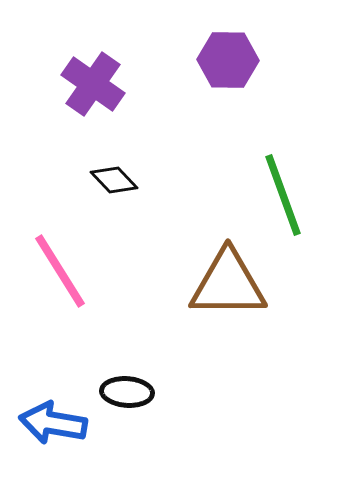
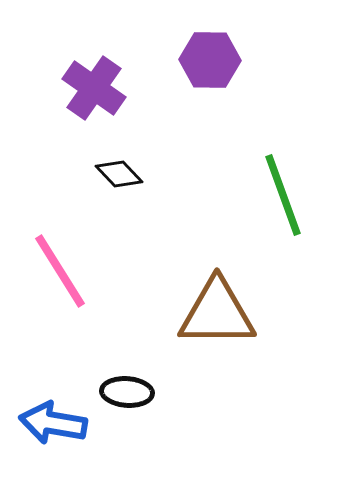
purple hexagon: moved 18 px left
purple cross: moved 1 px right, 4 px down
black diamond: moved 5 px right, 6 px up
brown triangle: moved 11 px left, 29 px down
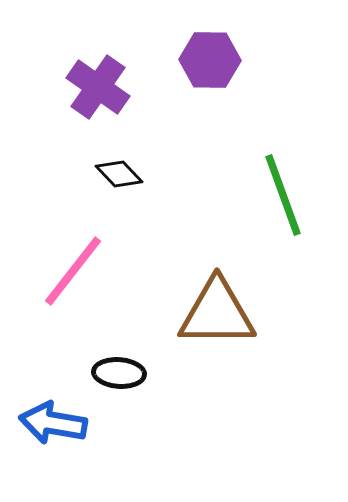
purple cross: moved 4 px right, 1 px up
pink line: moved 13 px right; rotated 70 degrees clockwise
black ellipse: moved 8 px left, 19 px up
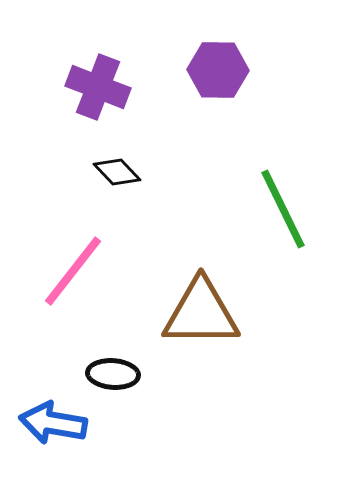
purple hexagon: moved 8 px right, 10 px down
purple cross: rotated 14 degrees counterclockwise
black diamond: moved 2 px left, 2 px up
green line: moved 14 px down; rotated 6 degrees counterclockwise
brown triangle: moved 16 px left
black ellipse: moved 6 px left, 1 px down
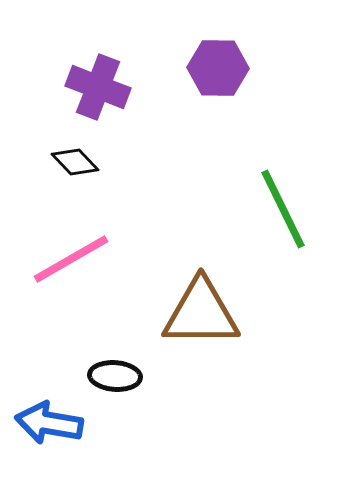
purple hexagon: moved 2 px up
black diamond: moved 42 px left, 10 px up
pink line: moved 2 px left, 12 px up; rotated 22 degrees clockwise
black ellipse: moved 2 px right, 2 px down
blue arrow: moved 4 px left
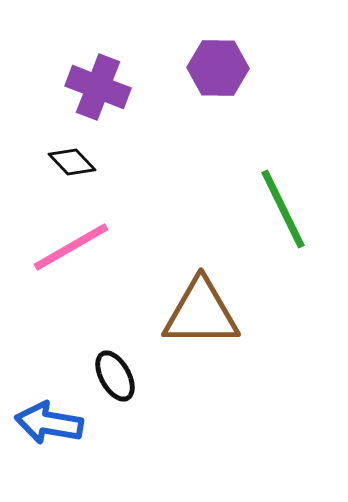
black diamond: moved 3 px left
pink line: moved 12 px up
black ellipse: rotated 57 degrees clockwise
